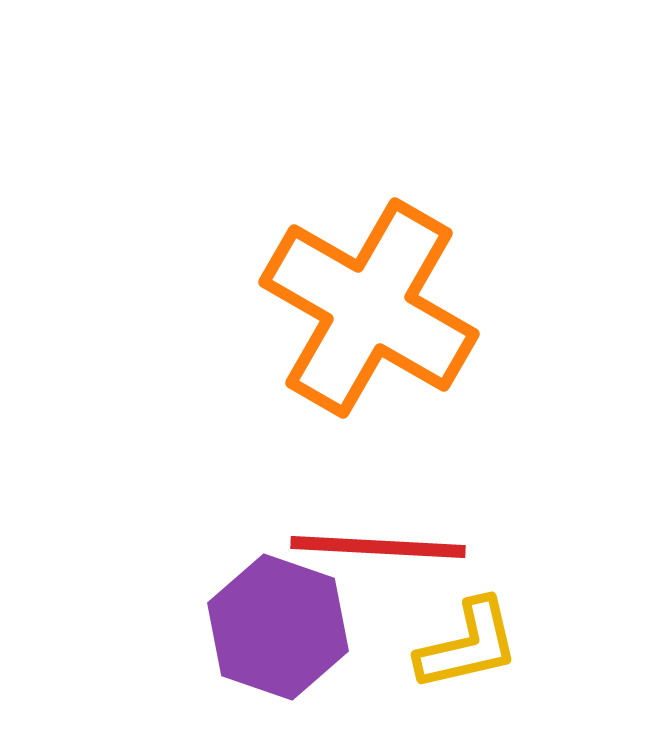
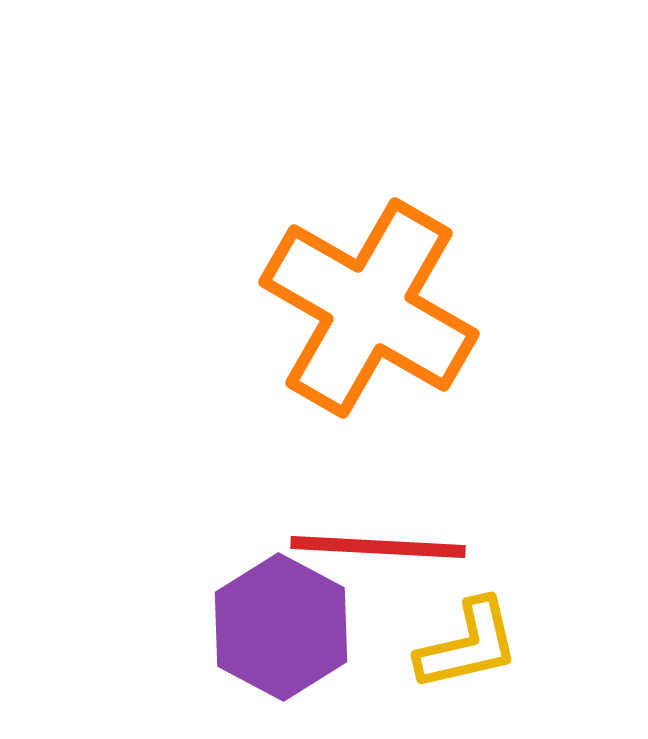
purple hexagon: moved 3 px right; rotated 9 degrees clockwise
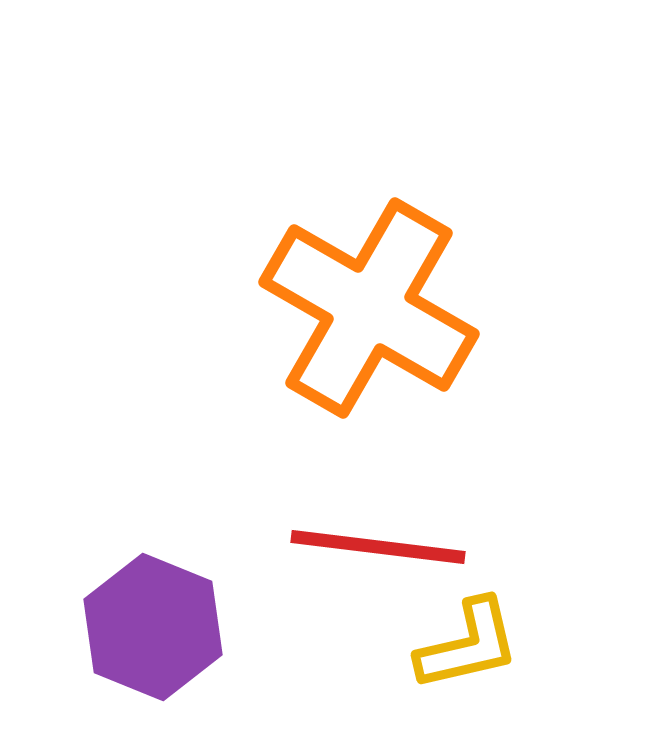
red line: rotated 4 degrees clockwise
purple hexagon: moved 128 px left; rotated 6 degrees counterclockwise
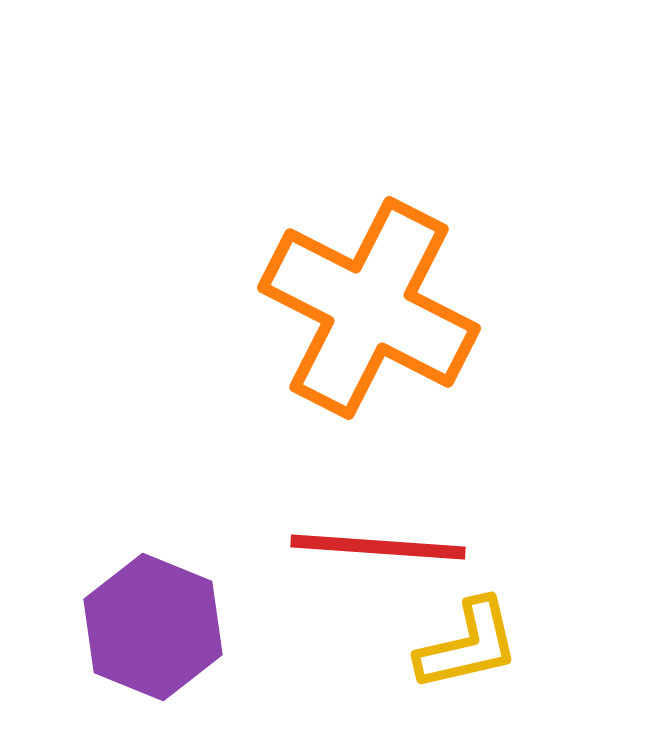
orange cross: rotated 3 degrees counterclockwise
red line: rotated 3 degrees counterclockwise
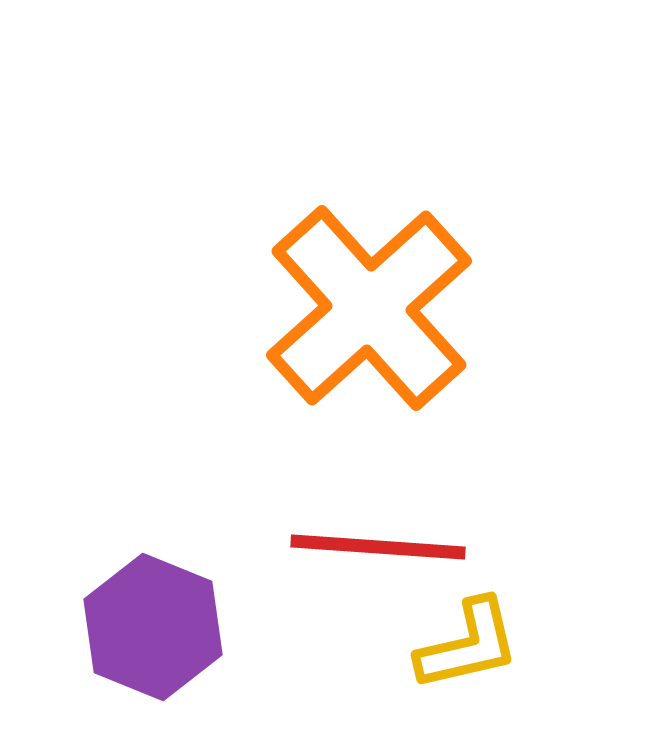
orange cross: rotated 21 degrees clockwise
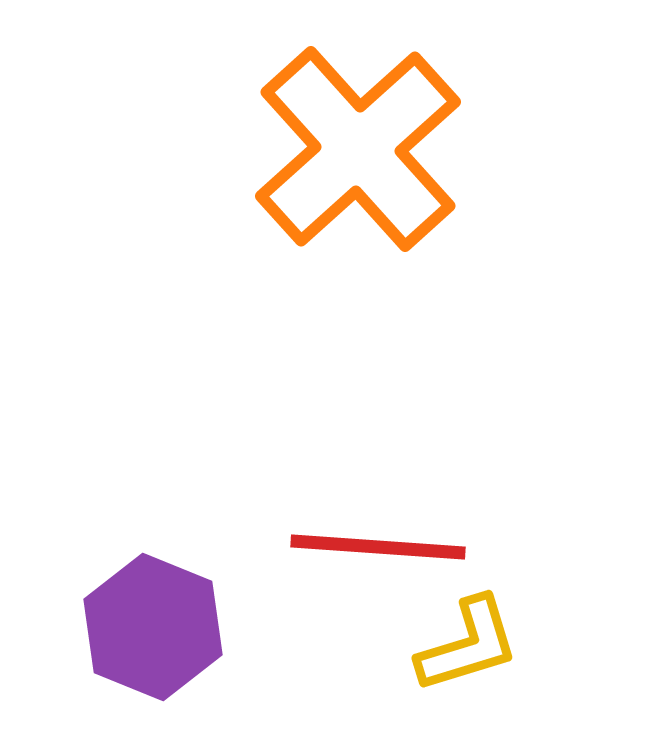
orange cross: moved 11 px left, 159 px up
yellow L-shape: rotated 4 degrees counterclockwise
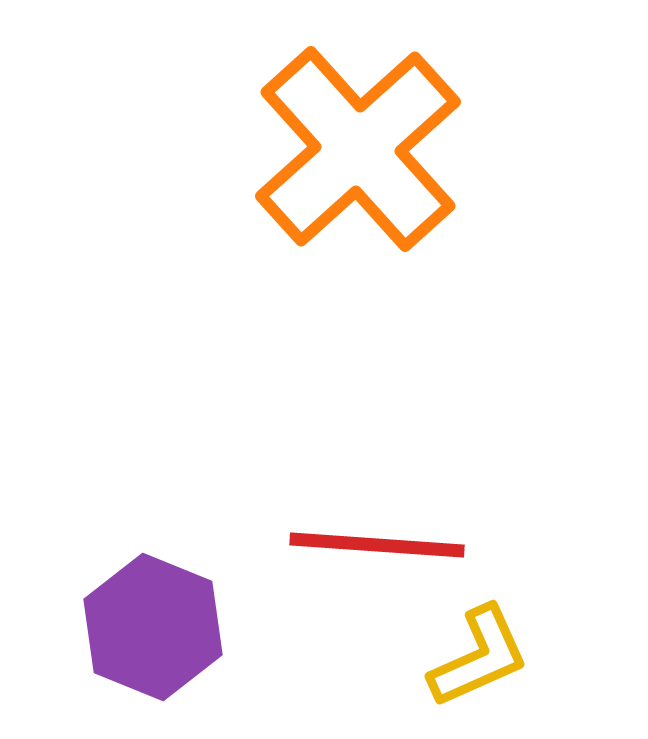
red line: moved 1 px left, 2 px up
yellow L-shape: moved 11 px right, 12 px down; rotated 7 degrees counterclockwise
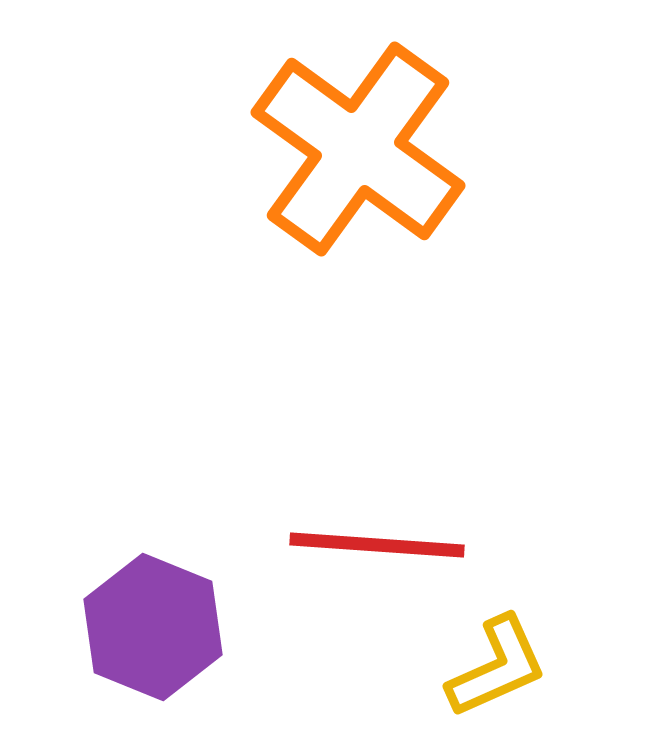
orange cross: rotated 12 degrees counterclockwise
yellow L-shape: moved 18 px right, 10 px down
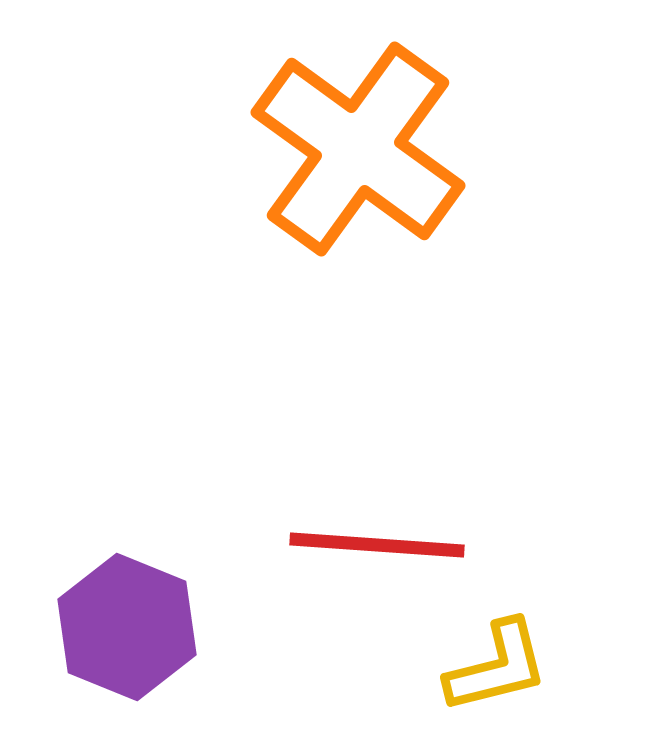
purple hexagon: moved 26 px left
yellow L-shape: rotated 10 degrees clockwise
